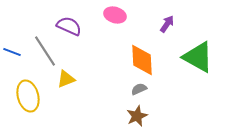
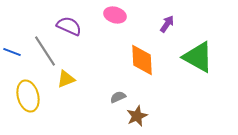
gray semicircle: moved 21 px left, 8 px down
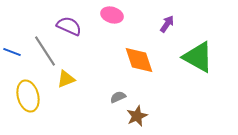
pink ellipse: moved 3 px left
orange diamond: moved 3 px left; rotated 16 degrees counterclockwise
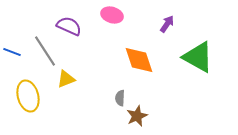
gray semicircle: moved 2 px right, 1 px down; rotated 63 degrees counterclockwise
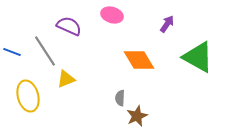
orange diamond: rotated 12 degrees counterclockwise
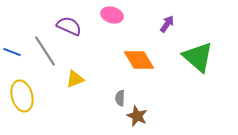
green triangle: rotated 12 degrees clockwise
yellow triangle: moved 9 px right
yellow ellipse: moved 6 px left
brown star: rotated 25 degrees counterclockwise
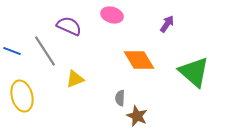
blue line: moved 1 px up
green triangle: moved 4 px left, 15 px down
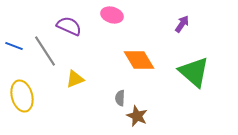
purple arrow: moved 15 px right
blue line: moved 2 px right, 5 px up
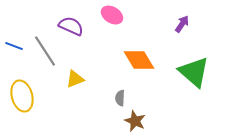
pink ellipse: rotated 15 degrees clockwise
purple semicircle: moved 2 px right
brown star: moved 2 px left, 5 px down
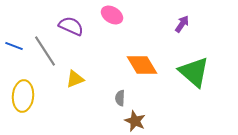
orange diamond: moved 3 px right, 5 px down
yellow ellipse: moved 1 px right; rotated 20 degrees clockwise
